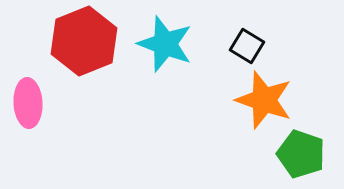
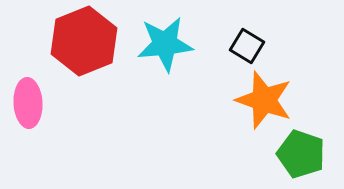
cyan star: rotated 26 degrees counterclockwise
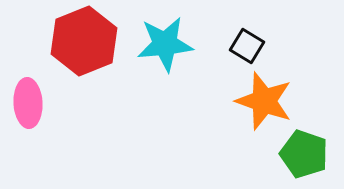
orange star: moved 1 px down
green pentagon: moved 3 px right
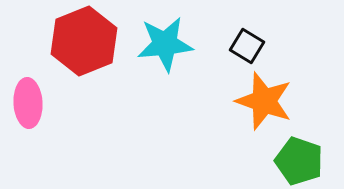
green pentagon: moved 5 px left, 7 px down
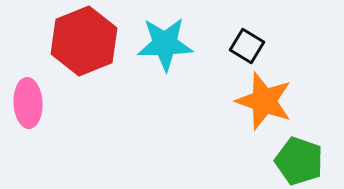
cyan star: rotated 4 degrees clockwise
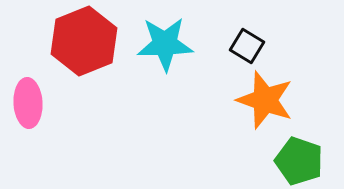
orange star: moved 1 px right, 1 px up
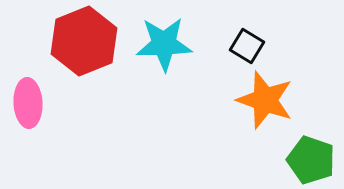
cyan star: moved 1 px left
green pentagon: moved 12 px right, 1 px up
